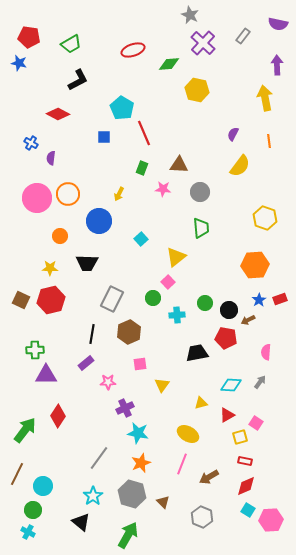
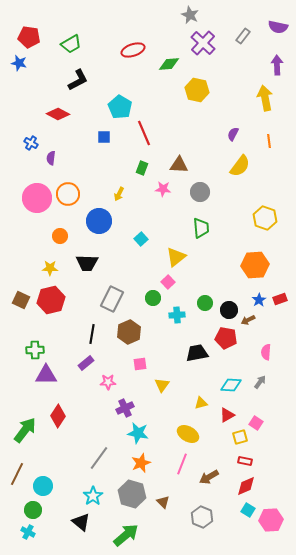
purple semicircle at (278, 24): moved 3 px down
cyan pentagon at (122, 108): moved 2 px left, 1 px up
green arrow at (128, 535): moved 2 px left; rotated 20 degrees clockwise
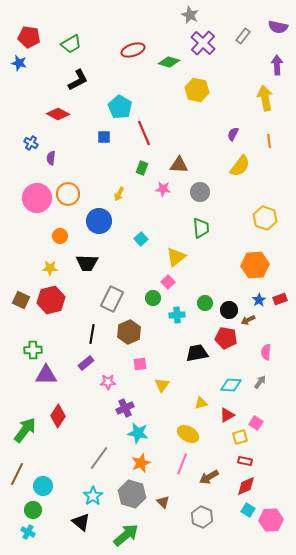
green diamond at (169, 64): moved 2 px up; rotated 20 degrees clockwise
green cross at (35, 350): moved 2 px left
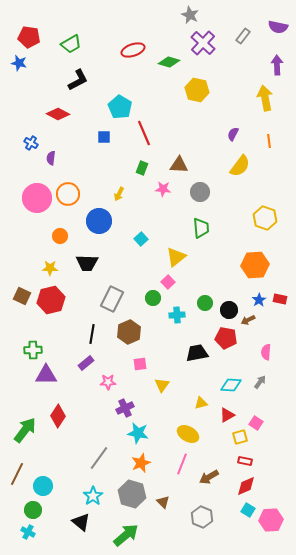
red rectangle at (280, 299): rotated 32 degrees clockwise
brown square at (21, 300): moved 1 px right, 4 px up
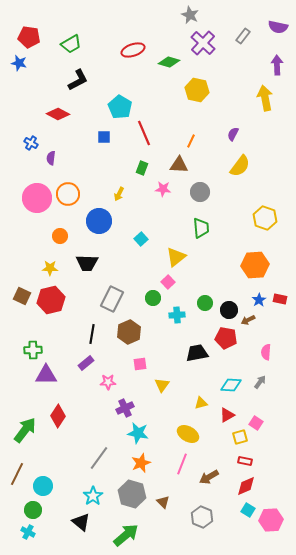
orange line at (269, 141): moved 78 px left; rotated 32 degrees clockwise
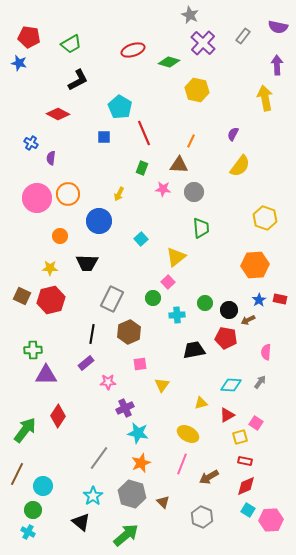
gray circle at (200, 192): moved 6 px left
black trapezoid at (197, 353): moved 3 px left, 3 px up
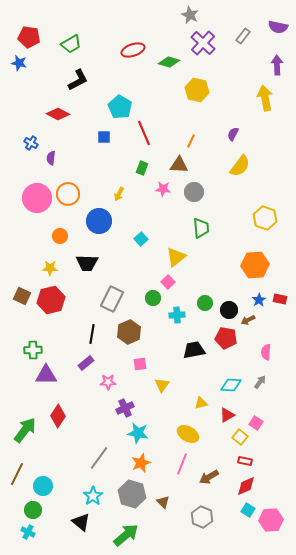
yellow square at (240, 437): rotated 35 degrees counterclockwise
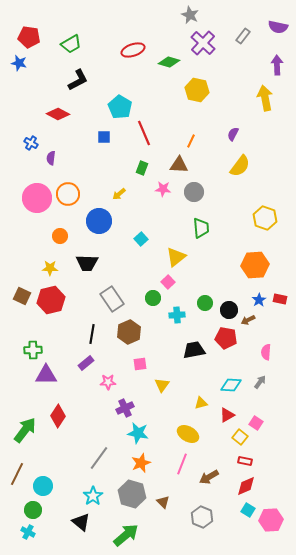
yellow arrow at (119, 194): rotated 24 degrees clockwise
gray rectangle at (112, 299): rotated 60 degrees counterclockwise
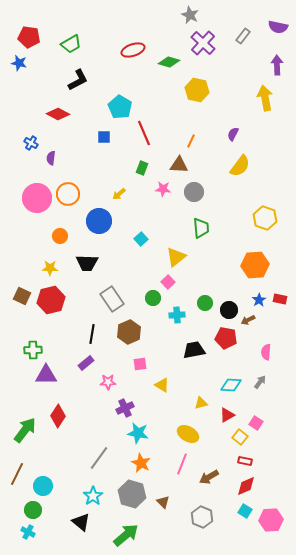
yellow triangle at (162, 385): rotated 35 degrees counterclockwise
orange star at (141, 463): rotated 24 degrees counterclockwise
cyan square at (248, 510): moved 3 px left, 1 px down
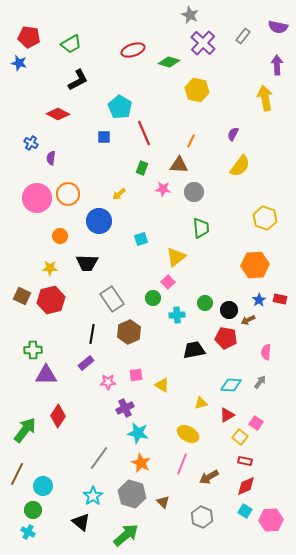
cyan square at (141, 239): rotated 24 degrees clockwise
pink square at (140, 364): moved 4 px left, 11 px down
